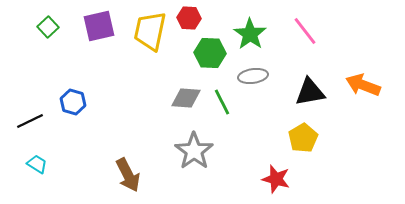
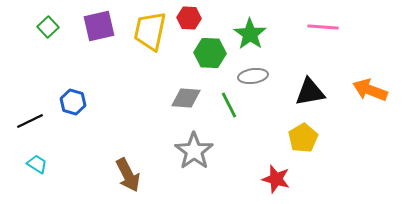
pink line: moved 18 px right, 4 px up; rotated 48 degrees counterclockwise
orange arrow: moved 7 px right, 5 px down
green line: moved 7 px right, 3 px down
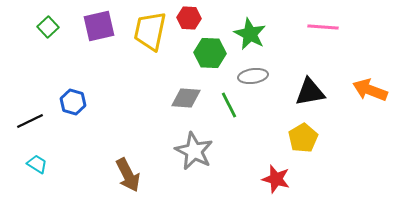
green star: rotated 8 degrees counterclockwise
gray star: rotated 9 degrees counterclockwise
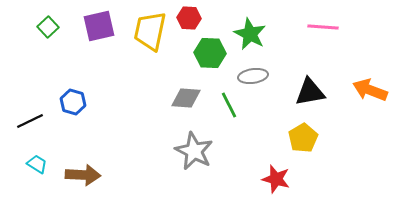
brown arrow: moved 45 px left; rotated 60 degrees counterclockwise
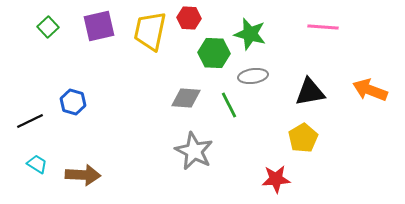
green star: rotated 12 degrees counterclockwise
green hexagon: moved 4 px right
red star: rotated 20 degrees counterclockwise
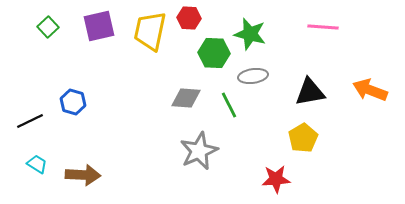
gray star: moved 5 px right; rotated 21 degrees clockwise
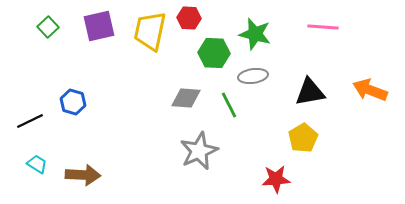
green star: moved 5 px right
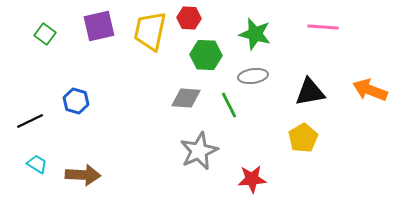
green square: moved 3 px left, 7 px down; rotated 10 degrees counterclockwise
green hexagon: moved 8 px left, 2 px down
blue hexagon: moved 3 px right, 1 px up
red star: moved 24 px left
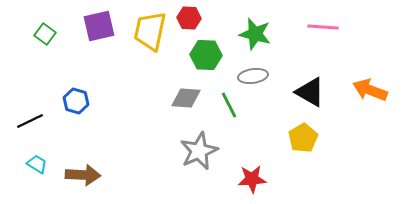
black triangle: rotated 40 degrees clockwise
